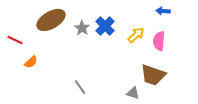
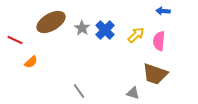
brown ellipse: moved 2 px down
blue cross: moved 4 px down
brown trapezoid: moved 2 px right, 1 px up
gray line: moved 1 px left, 4 px down
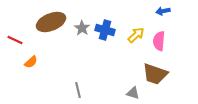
blue arrow: rotated 16 degrees counterclockwise
brown ellipse: rotated 8 degrees clockwise
blue cross: rotated 30 degrees counterclockwise
gray line: moved 1 px left, 1 px up; rotated 21 degrees clockwise
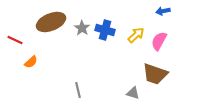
pink semicircle: rotated 24 degrees clockwise
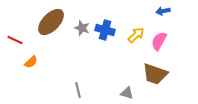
brown ellipse: rotated 24 degrees counterclockwise
gray star: rotated 14 degrees counterclockwise
gray triangle: moved 6 px left
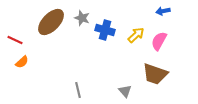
gray star: moved 10 px up
orange semicircle: moved 9 px left
gray triangle: moved 2 px left, 2 px up; rotated 32 degrees clockwise
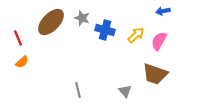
red line: moved 3 px right, 2 px up; rotated 42 degrees clockwise
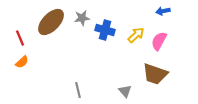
gray star: rotated 28 degrees counterclockwise
red line: moved 2 px right
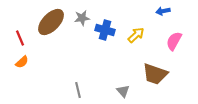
pink semicircle: moved 15 px right
gray triangle: moved 2 px left
